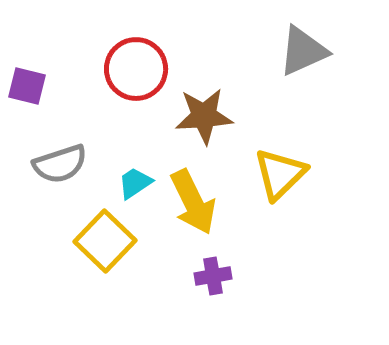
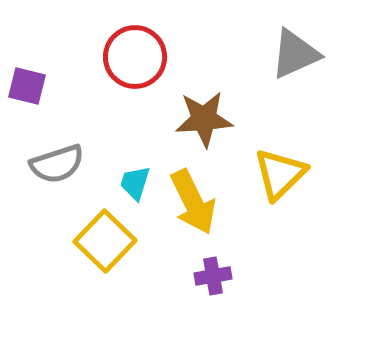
gray triangle: moved 8 px left, 3 px down
red circle: moved 1 px left, 12 px up
brown star: moved 3 px down
gray semicircle: moved 3 px left
cyan trapezoid: rotated 39 degrees counterclockwise
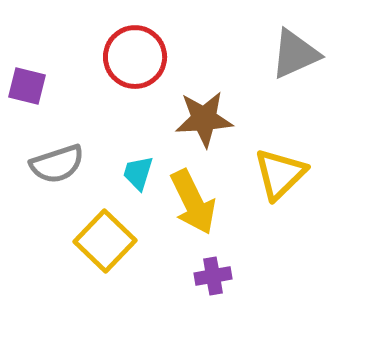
cyan trapezoid: moved 3 px right, 10 px up
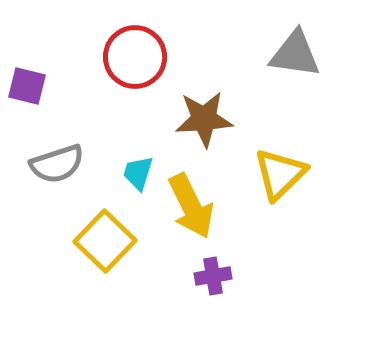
gray triangle: rotated 32 degrees clockwise
yellow arrow: moved 2 px left, 4 px down
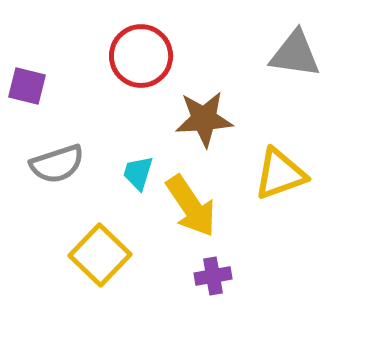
red circle: moved 6 px right, 1 px up
yellow triangle: rotated 24 degrees clockwise
yellow arrow: rotated 8 degrees counterclockwise
yellow square: moved 5 px left, 14 px down
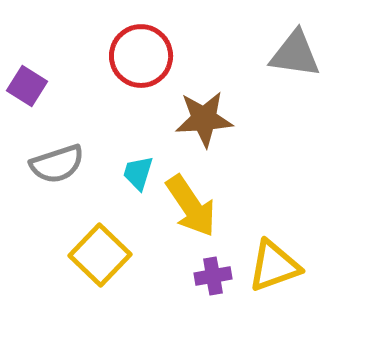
purple square: rotated 18 degrees clockwise
yellow triangle: moved 6 px left, 92 px down
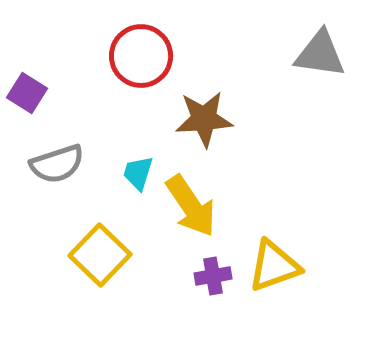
gray triangle: moved 25 px right
purple square: moved 7 px down
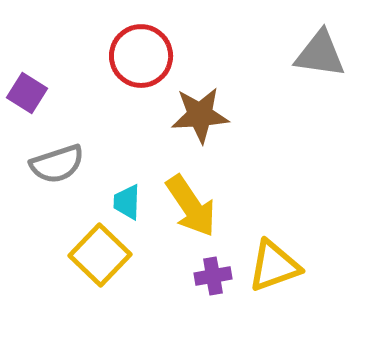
brown star: moved 4 px left, 4 px up
cyan trapezoid: moved 11 px left, 29 px down; rotated 15 degrees counterclockwise
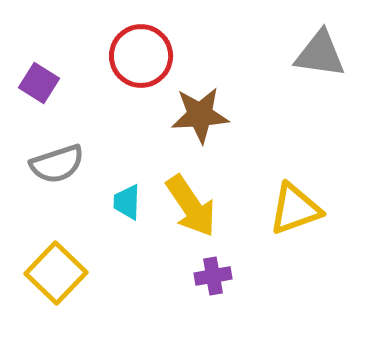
purple square: moved 12 px right, 10 px up
yellow square: moved 44 px left, 18 px down
yellow triangle: moved 21 px right, 57 px up
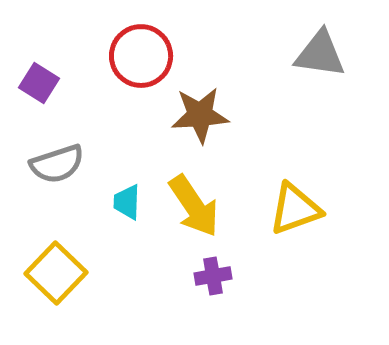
yellow arrow: moved 3 px right
